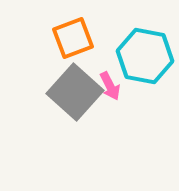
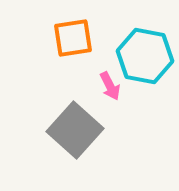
orange square: rotated 12 degrees clockwise
gray square: moved 38 px down
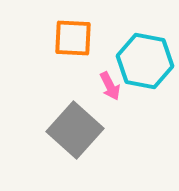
orange square: rotated 12 degrees clockwise
cyan hexagon: moved 5 px down
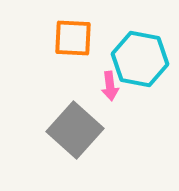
cyan hexagon: moved 5 px left, 2 px up
pink arrow: rotated 20 degrees clockwise
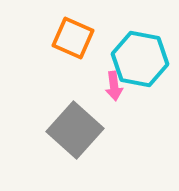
orange square: rotated 21 degrees clockwise
pink arrow: moved 4 px right
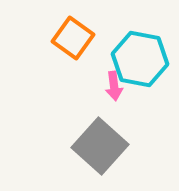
orange square: rotated 12 degrees clockwise
gray square: moved 25 px right, 16 px down
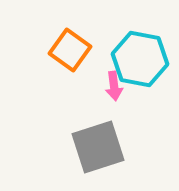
orange square: moved 3 px left, 12 px down
gray square: moved 2 px left, 1 px down; rotated 30 degrees clockwise
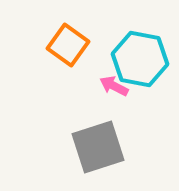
orange square: moved 2 px left, 5 px up
pink arrow: rotated 124 degrees clockwise
